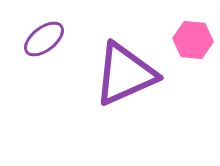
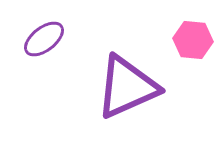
purple triangle: moved 2 px right, 13 px down
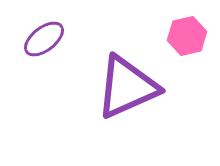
pink hexagon: moved 6 px left, 4 px up; rotated 18 degrees counterclockwise
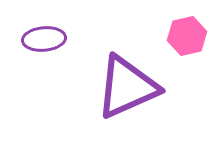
purple ellipse: rotated 33 degrees clockwise
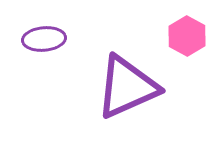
pink hexagon: rotated 18 degrees counterclockwise
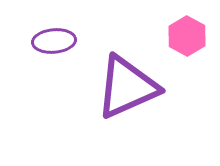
purple ellipse: moved 10 px right, 2 px down
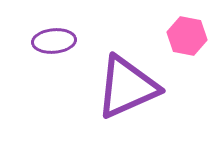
pink hexagon: rotated 18 degrees counterclockwise
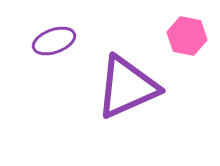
purple ellipse: rotated 15 degrees counterclockwise
